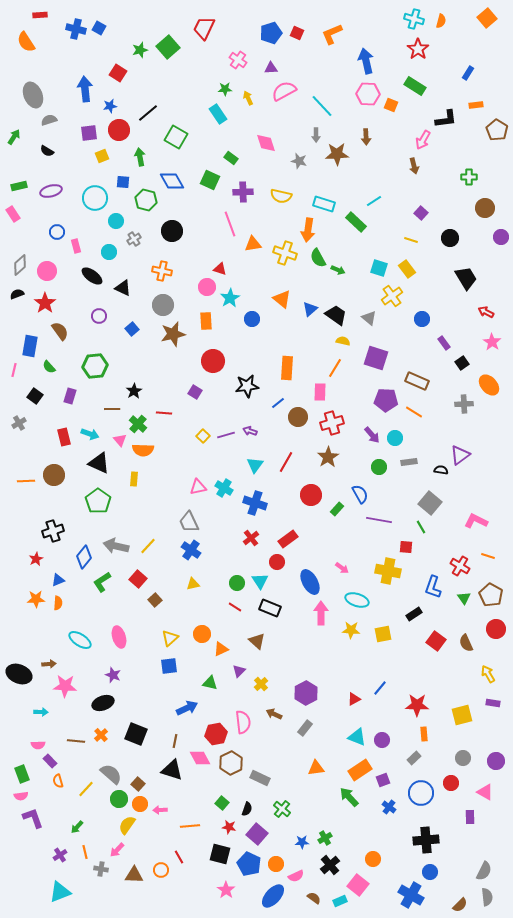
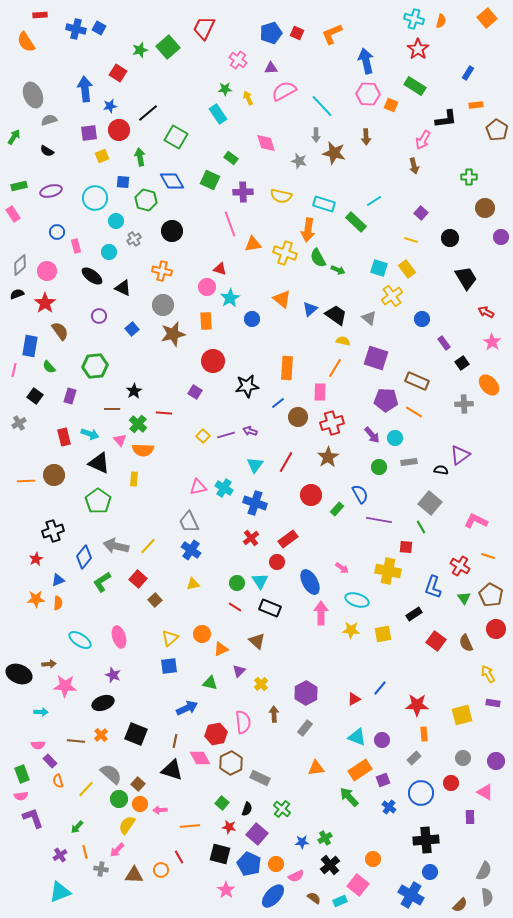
brown star at (337, 154): moved 3 px left, 1 px up; rotated 15 degrees clockwise
brown arrow at (274, 714): rotated 63 degrees clockwise
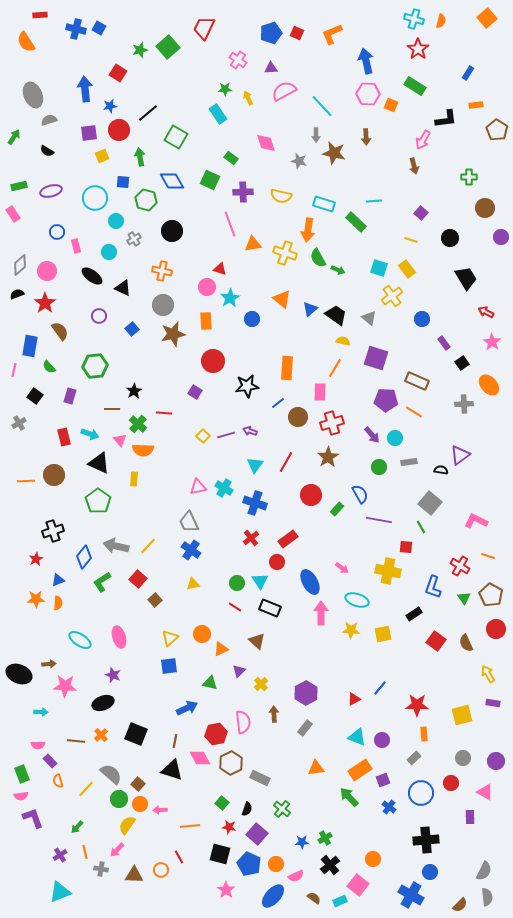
cyan line at (374, 201): rotated 28 degrees clockwise
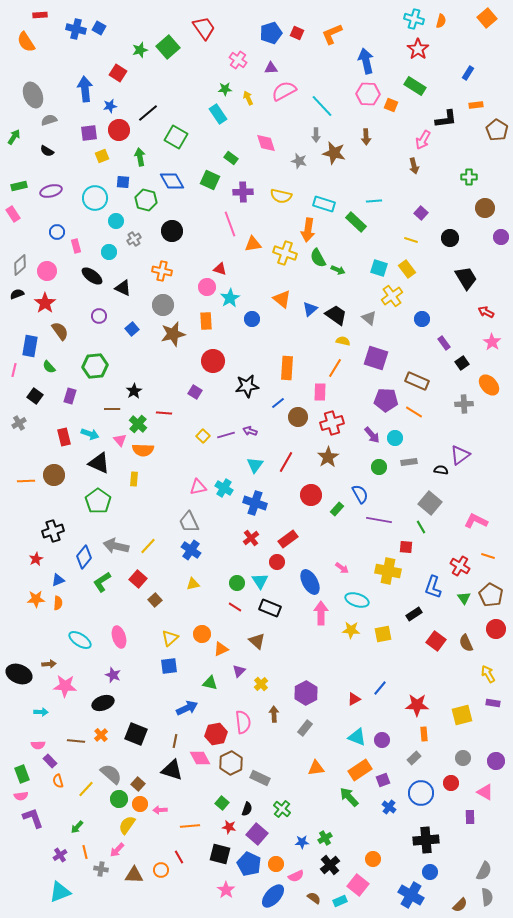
red trapezoid at (204, 28): rotated 120 degrees clockwise
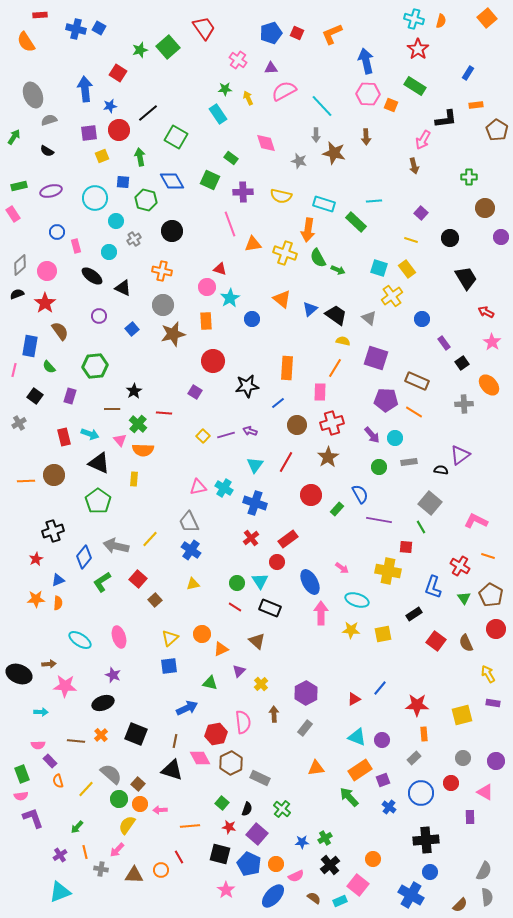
brown circle at (298, 417): moved 1 px left, 8 px down
yellow line at (148, 546): moved 2 px right, 7 px up
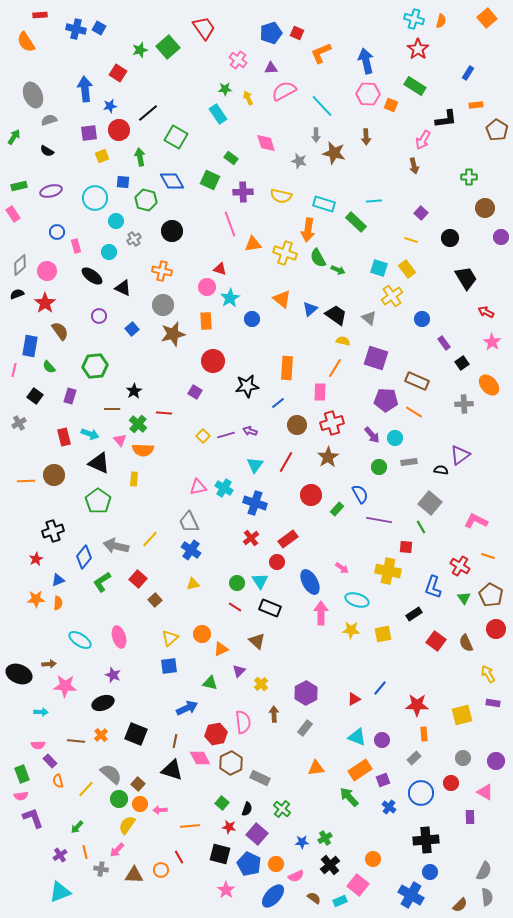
orange L-shape at (332, 34): moved 11 px left, 19 px down
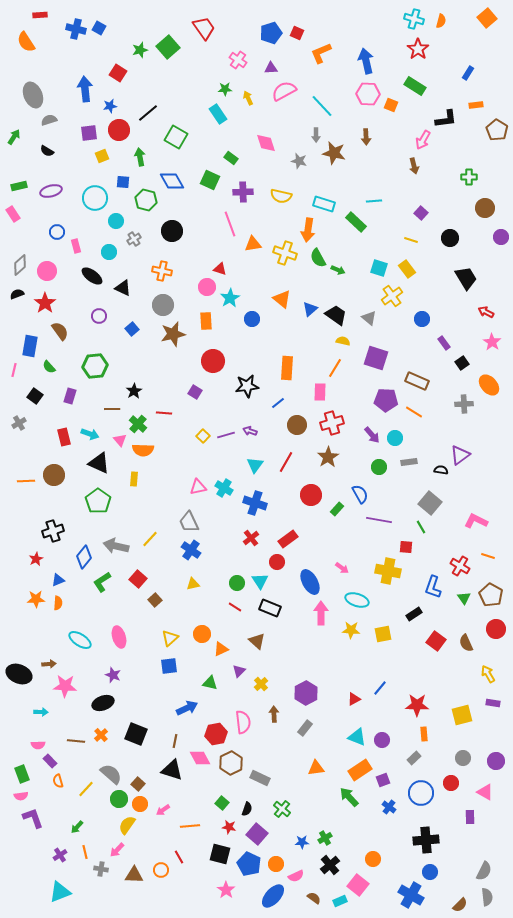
pink arrow at (160, 810): moved 3 px right; rotated 32 degrees counterclockwise
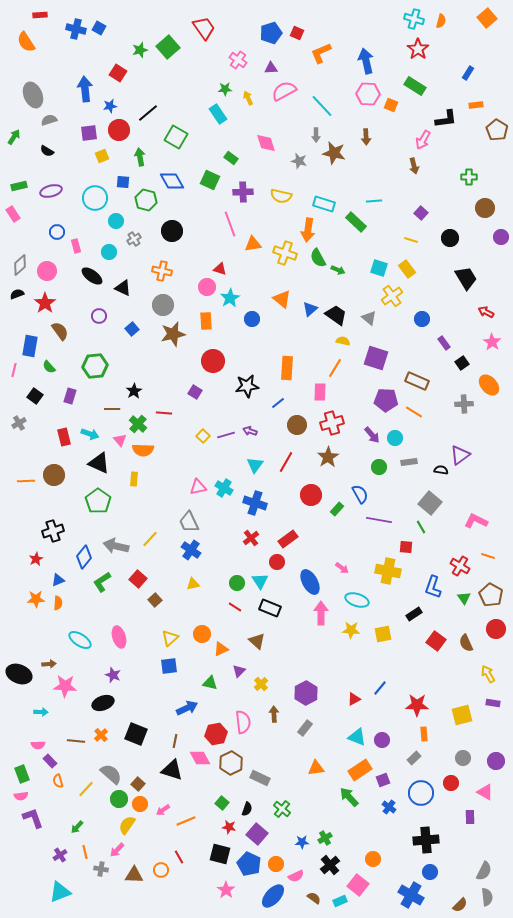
orange line at (190, 826): moved 4 px left, 5 px up; rotated 18 degrees counterclockwise
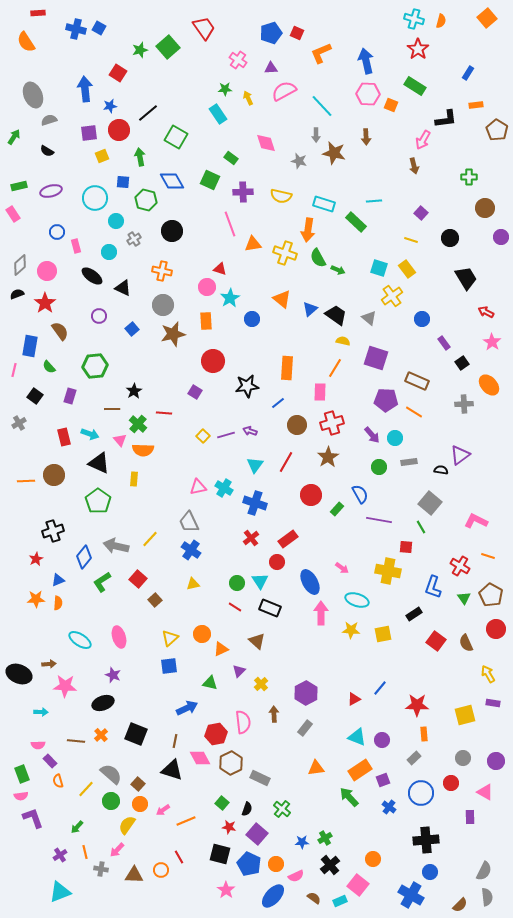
red rectangle at (40, 15): moved 2 px left, 2 px up
yellow square at (462, 715): moved 3 px right
green circle at (119, 799): moved 8 px left, 2 px down
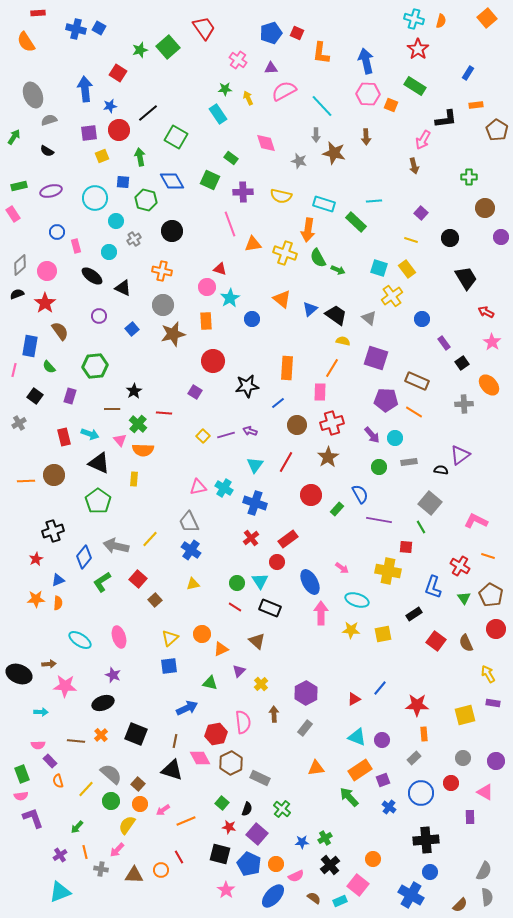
orange L-shape at (321, 53): rotated 60 degrees counterclockwise
orange line at (335, 368): moved 3 px left
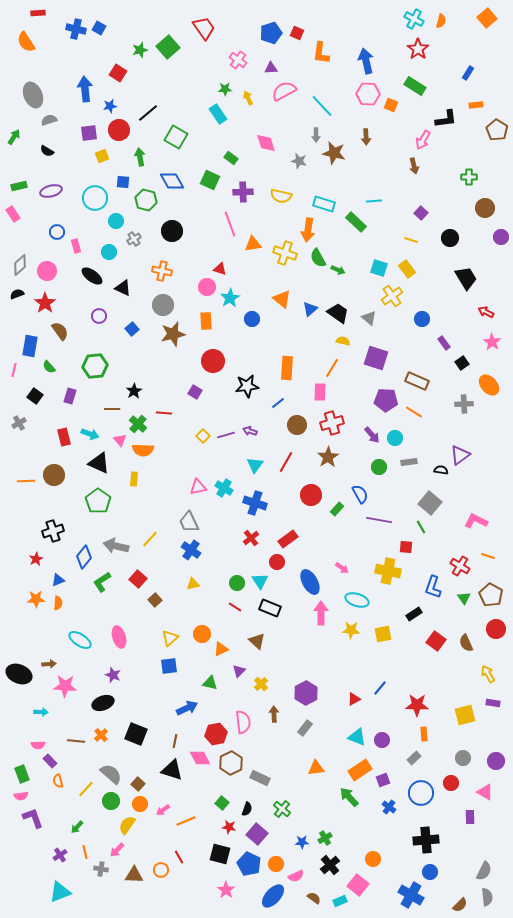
cyan cross at (414, 19): rotated 12 degrees clockwise
black trapezoid at (336, 315): moved 2 px right, 2 px up
